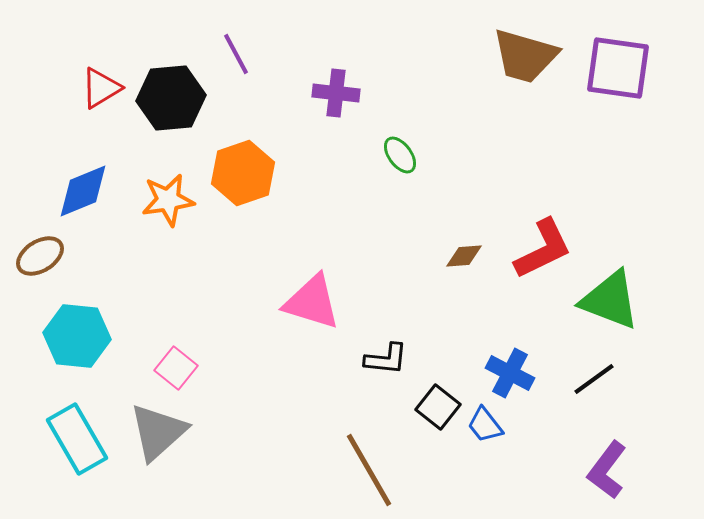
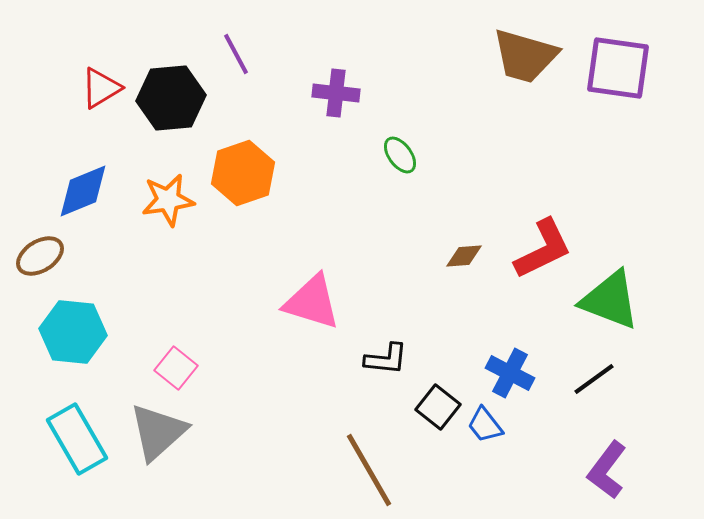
cyan hexagon: moved 4 px left, 4 px up
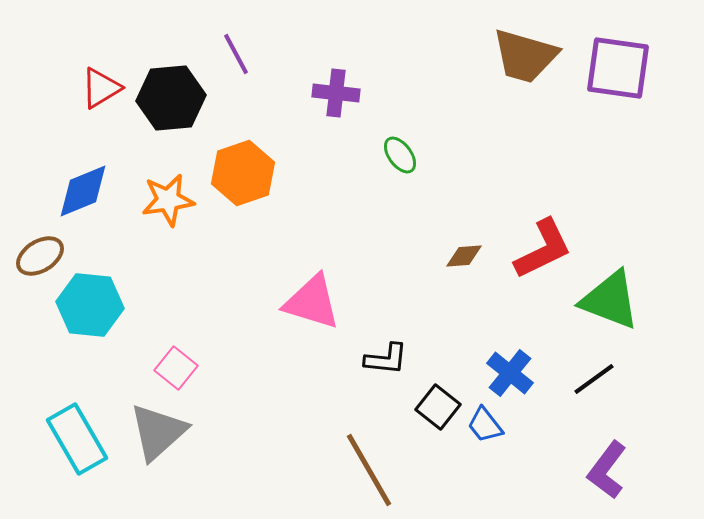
cyan hexagon: moved 17 px right, 27 px up
blue cross: rotated 12 degrees clockwise
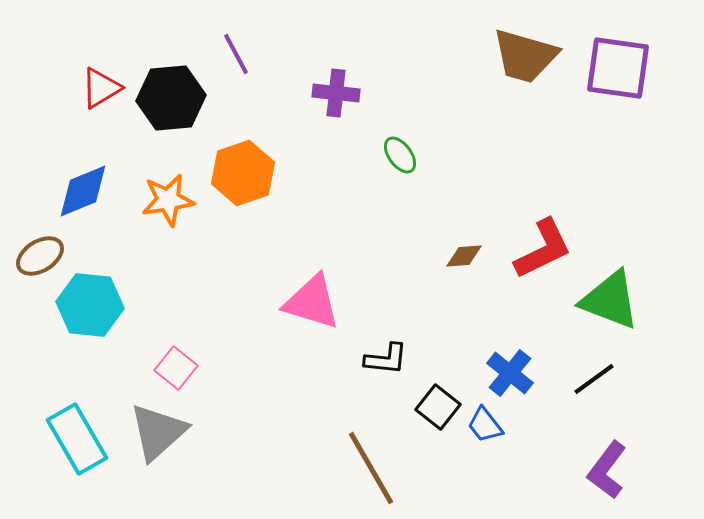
brown line: moved 2 px right, 2 px up
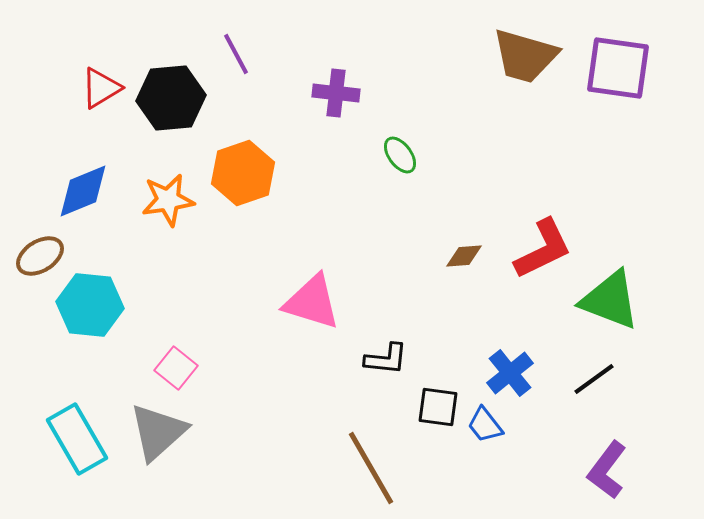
blue cross: rotated 12 degrees clockwise
black square: rotated 30 degrees counterclockwise
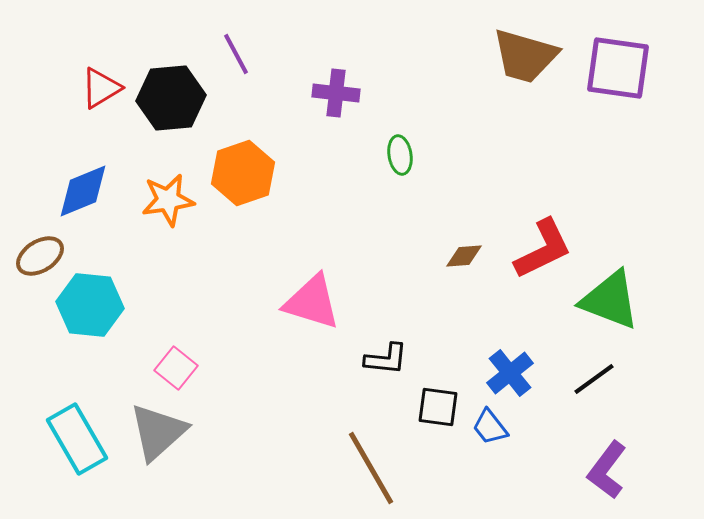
green ellipse: rotated 27 degrees clockwise
blue trapezoid: moved 5 px right, 2 px down
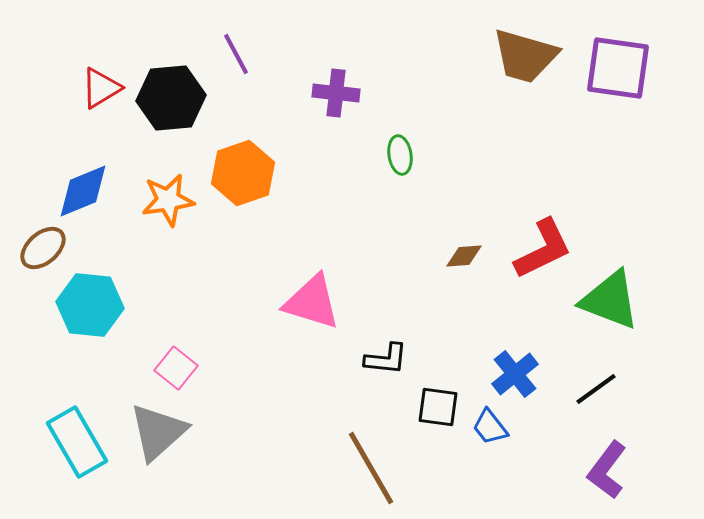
brown ellipse: moved 3 px right, 8 px up; rotated 9 degrees counterclockwise
blue cross: moved 5 px right, 1 px down
black line: moved 2 px right, 10 px down
cyan rectangle: moved 3 px down
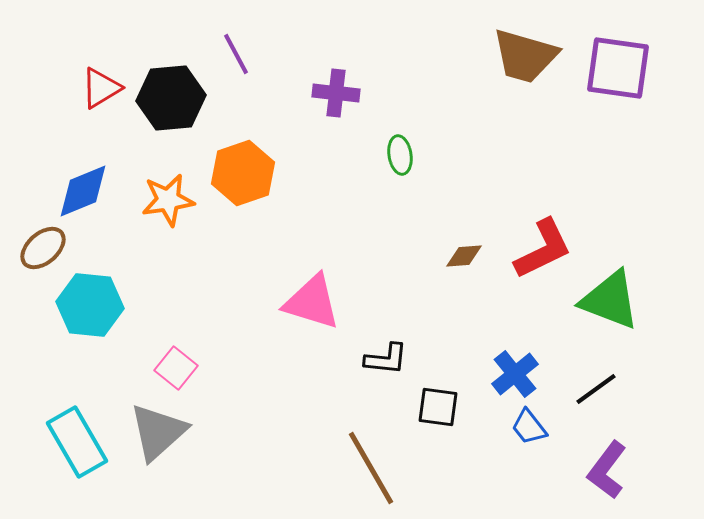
blue trapezoid: moved 39 px right
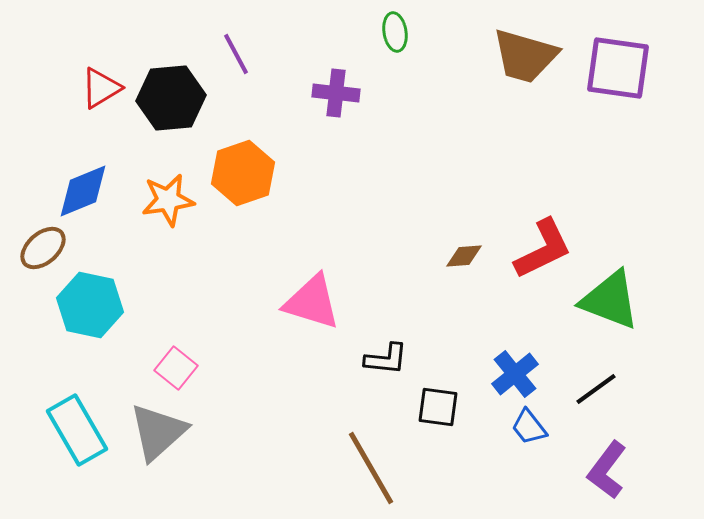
green ellipse: moved 5 px left, 123 px up
cyan hexagon: rotated 6 degrees clockwise
cyan rectangle: moved 12 px up
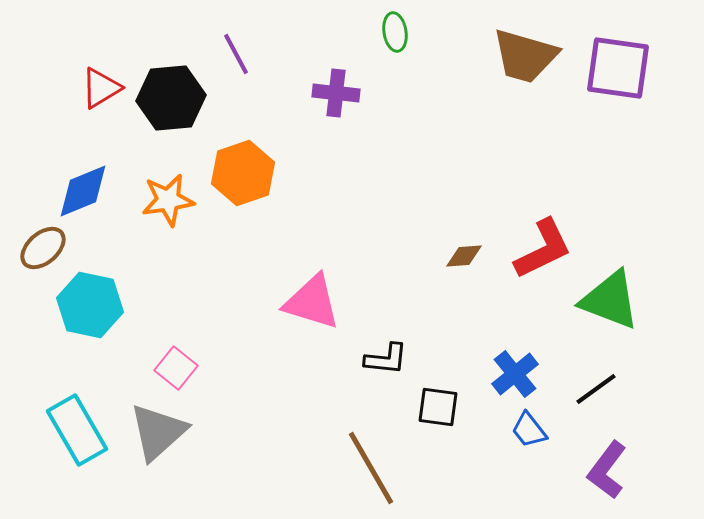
blue trapezoid: moved 3 px down
